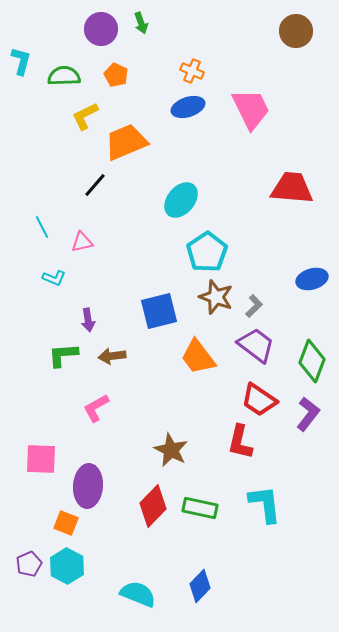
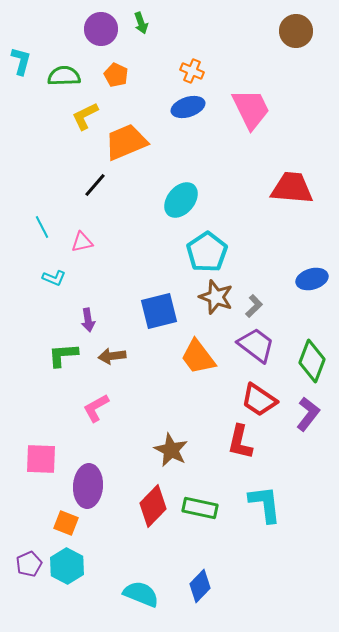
cyan semicircle at (138, 594): moved 3 px right
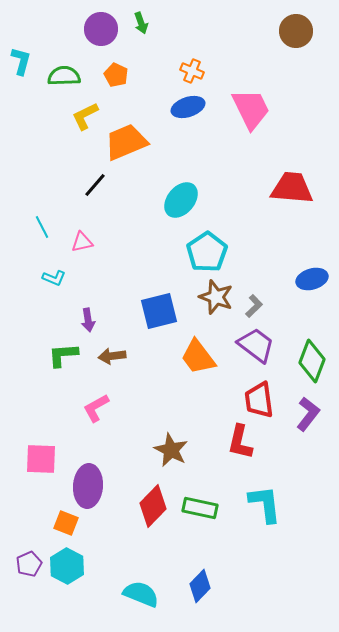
red trapezoid at (259, 400): rotated 48 degrees clockwise
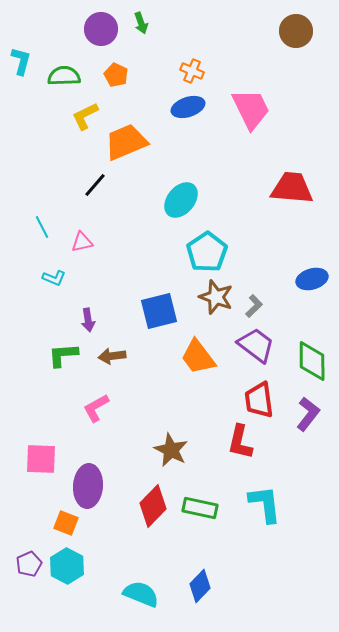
green diamond at (312, 361): rotated 21 degrees counterclockwise
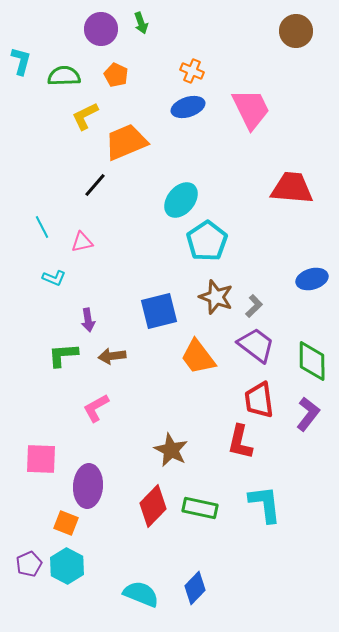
cyan pentagon at (207, 252): moved 11 px up
blue diamond at (200, 586): moved 5 px left, 2 px down
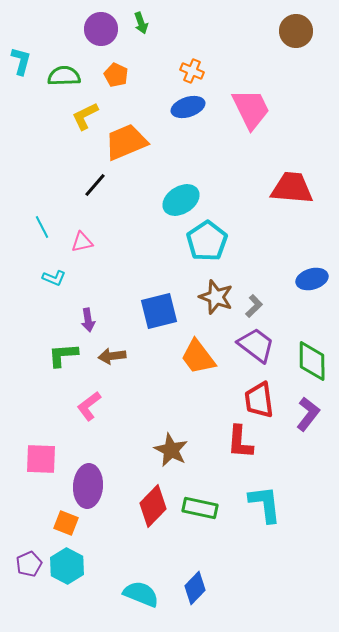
cyan ellipse at (181, 200): rotated 18 degrees clockwise
pink L-shape at (96, 408): moved 7 px left, 2 px up; rotated 8 degrees counterclockwise
red L-shape at (240, 442): rotated 9 degrees counterclockwise
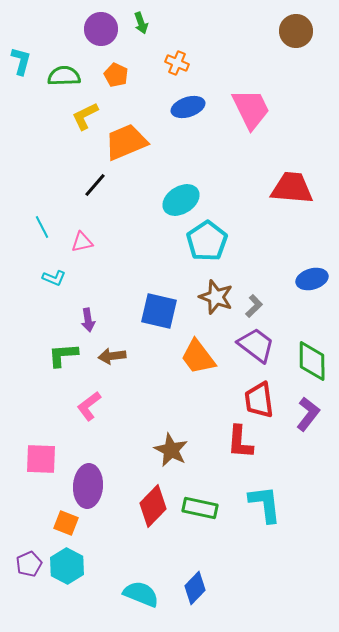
orange cross at (192, 71): moved 15 px left, 8 px up
blue square at (159, 311): rotated 27 degrees clockwise
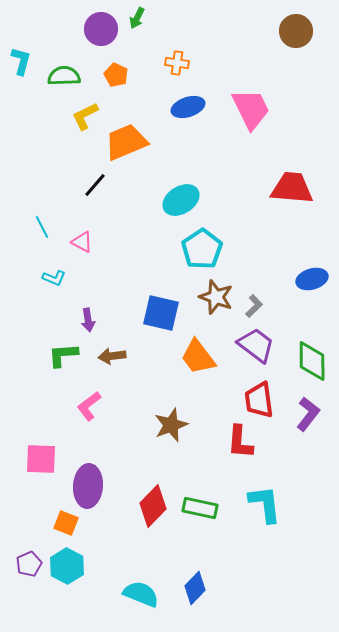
green arrow at (141, 23): moved 4 px left, 5 px up; rotated 45 degrees clockwise
orange cross at (177, 63): rotated 15 degrees counterclockwise
cyan pentagon at (207, 241): moved 5 px left, 8 px down
pink triangle at (82, 242): rotated 40 degrees clockwise
blue square at (159, 311): moved 2 px right, 2 px down
brown star at (171, 450): moved 25 px up; rotated 24 degrees clockwise
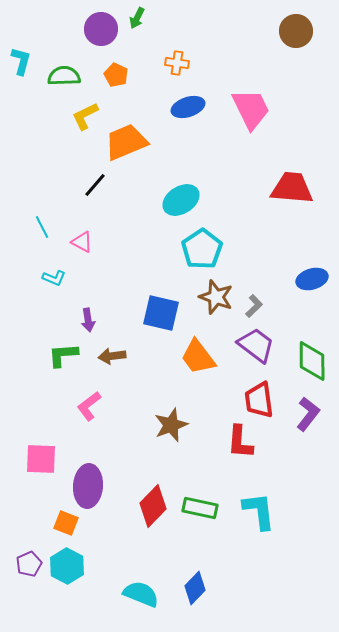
cyan L-shape at (265, 504): moved 6 px left, 7 px down
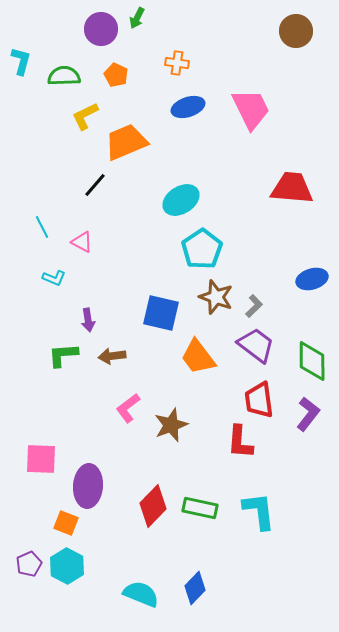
pink L-shape at (89, 406): moved 39 px right, 2 px down
